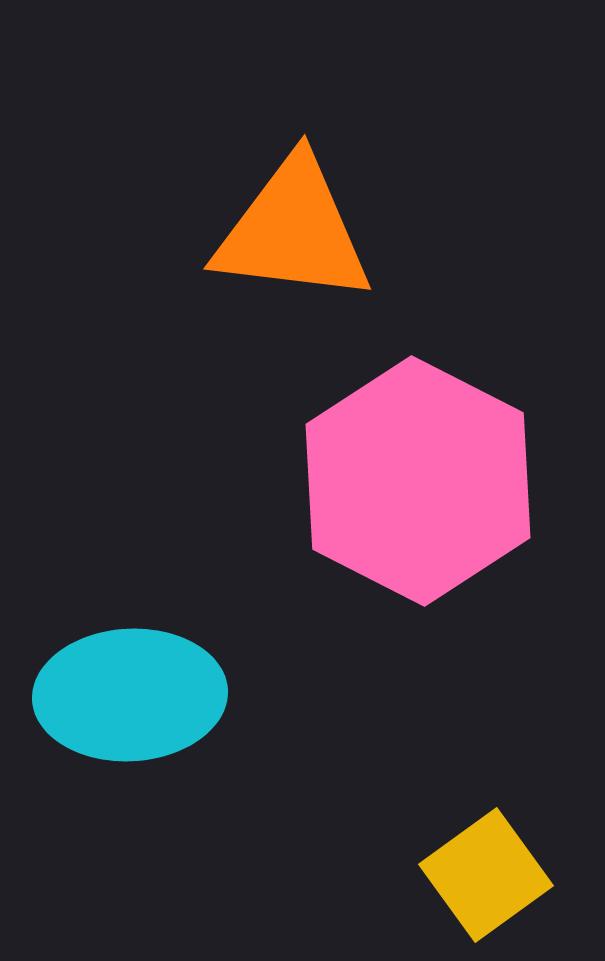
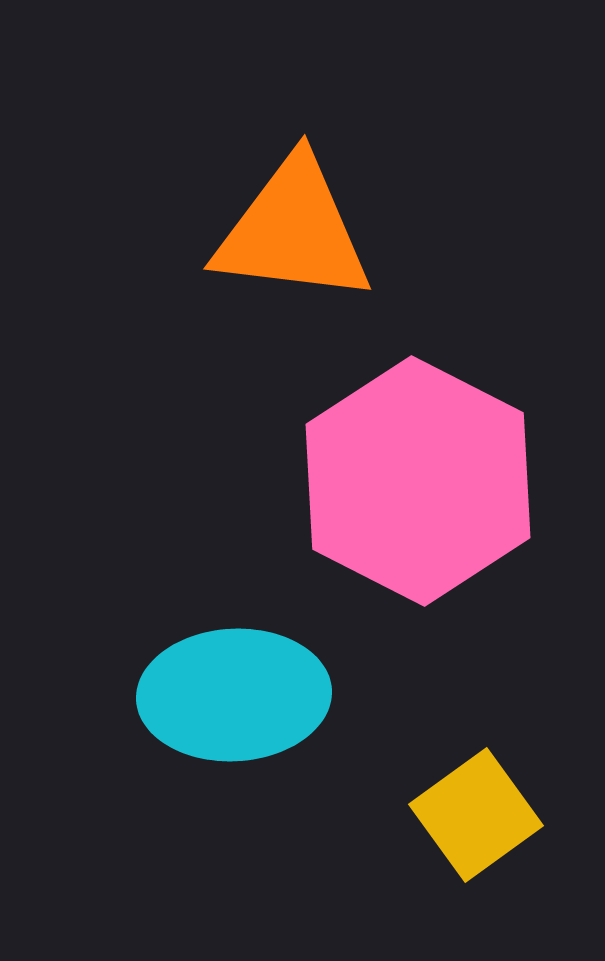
cyan ellipse: moved 104 px right
yellow square: moved 10 px left, 60 px up
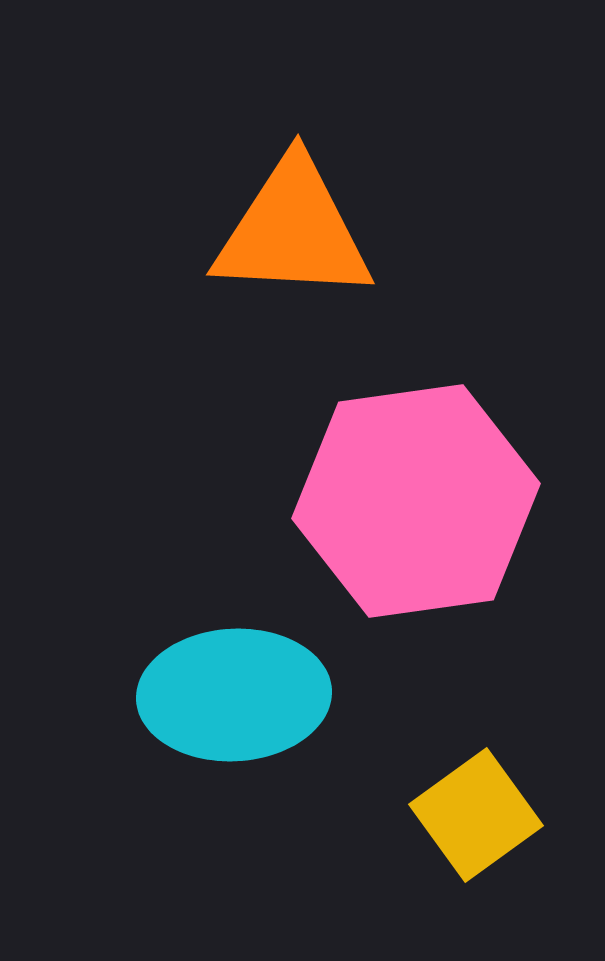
orange triangle: rotated 4 degrees counterclockwise
pink hexagon: moved 2 px left, 20 px down; rotated 25 degrees clockwise
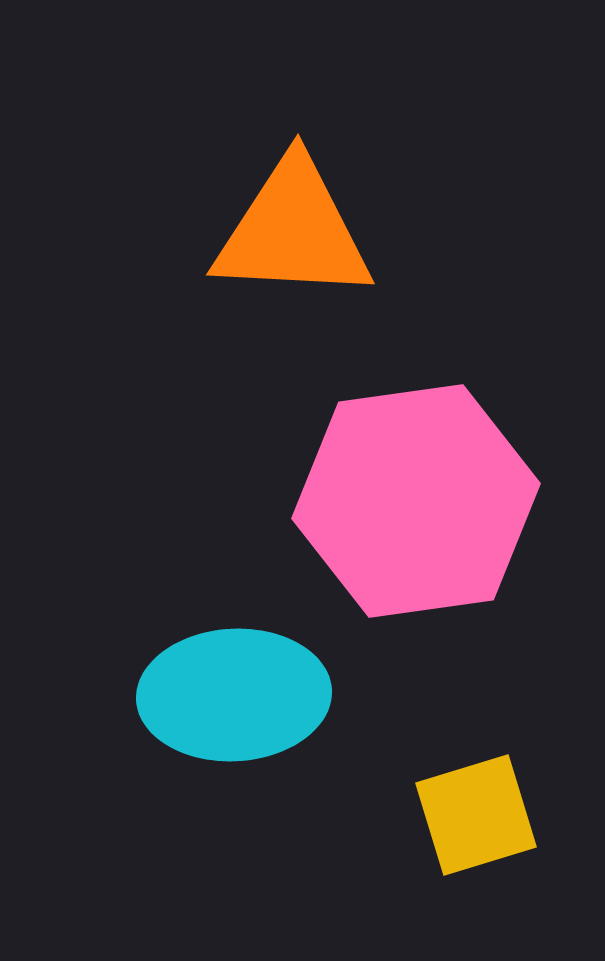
yellow square: rotated 19 degrees clockwise
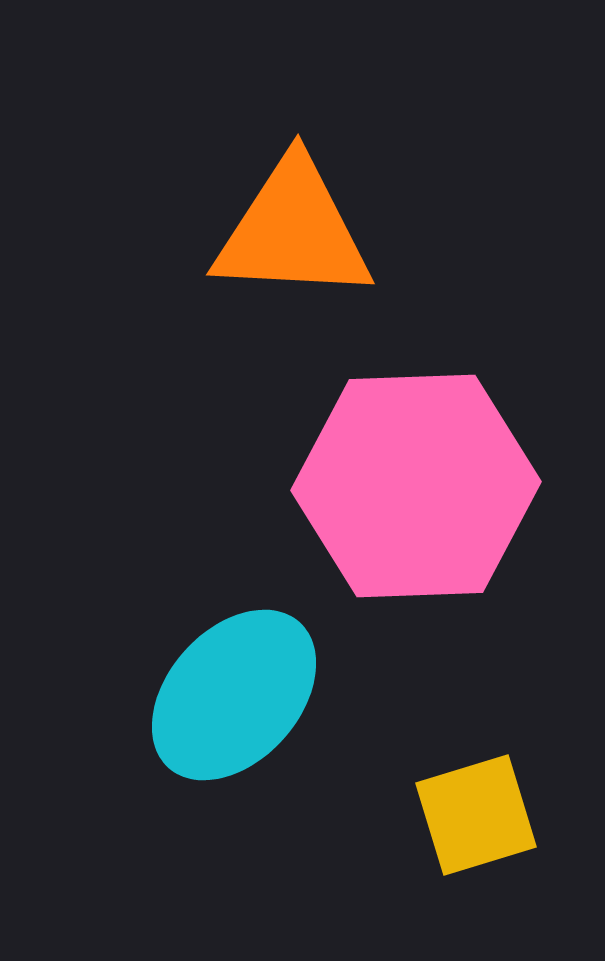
pink hexagon: moved 15 px up; rotated 6 degrees clockwise
cyan ellipse: rotated 45 degrees counterclockwise
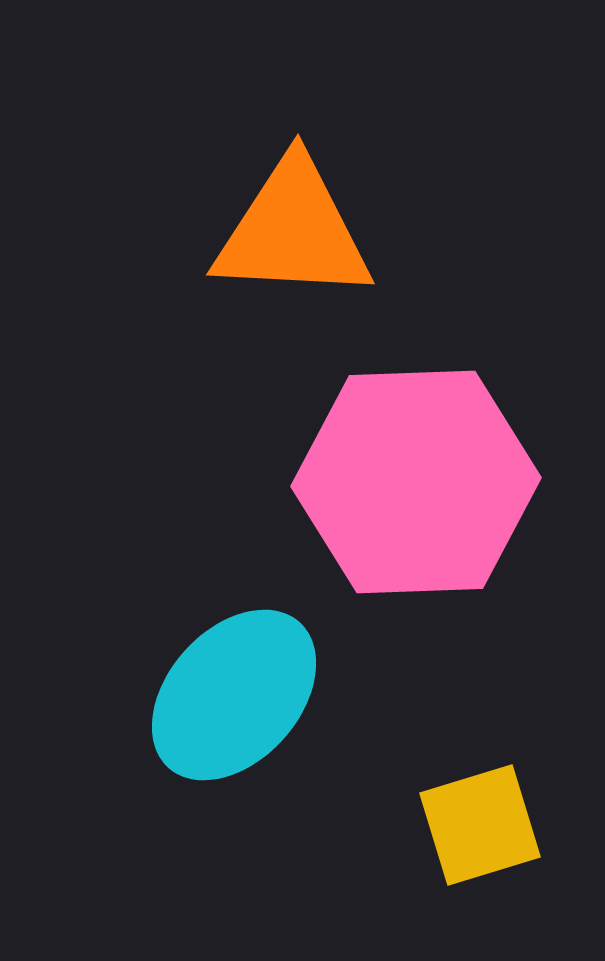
pink hexagon: moved 4 px up
yellow square: moved 4 px right, 10 px down
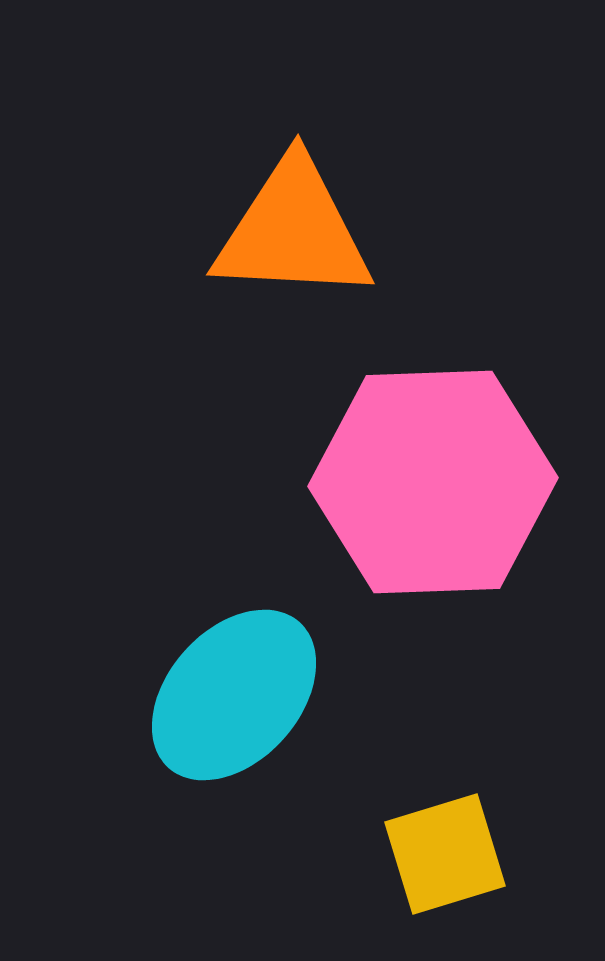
pink hexagon: moved 17 px right
yellow square: moved 35 px left, 29 px down
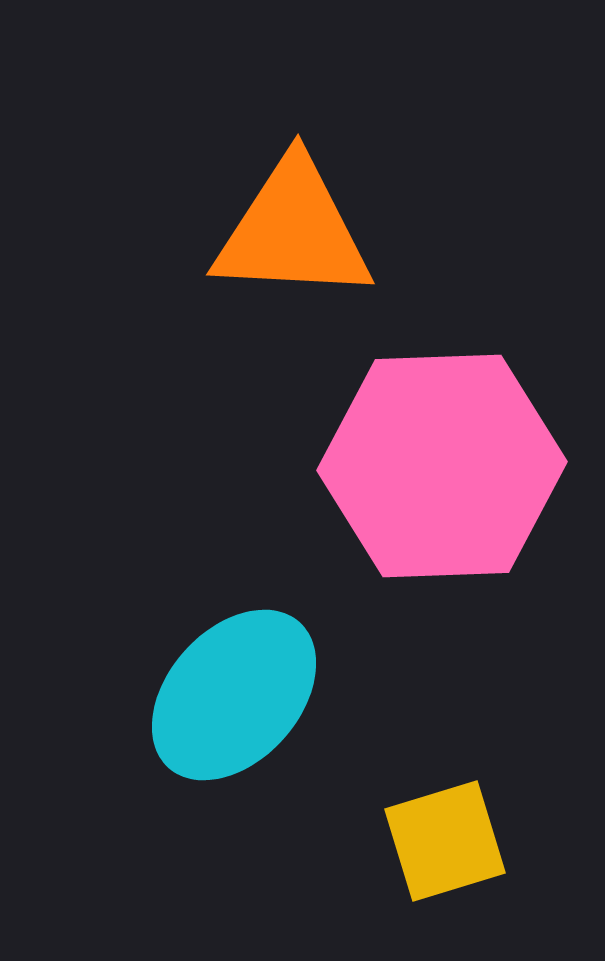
pink hexagon: moved 9 px right, 16 px up
yellow square: moved 13 px up
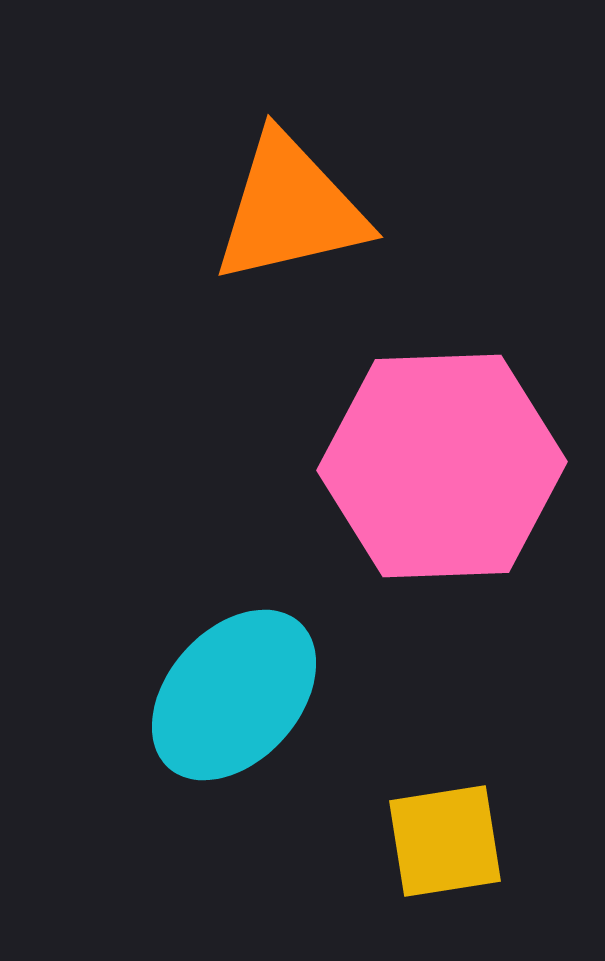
orange triangle: moved 3 px left, 22 px up; rotated 16 degrees counterclockwise
yellow square: rotated 8 degrees clockwise
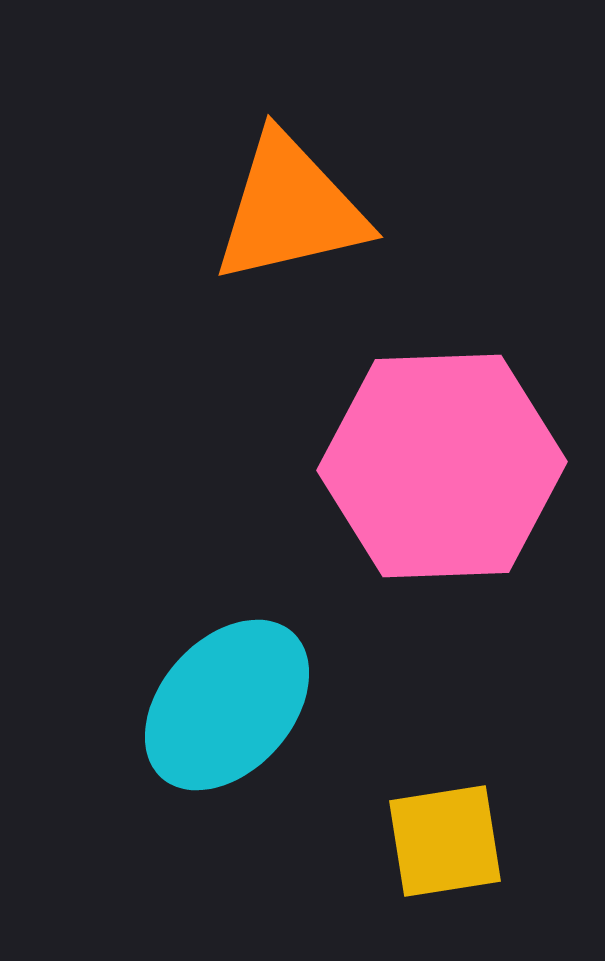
cyan ellipse: moved 7 px left, 10 px down
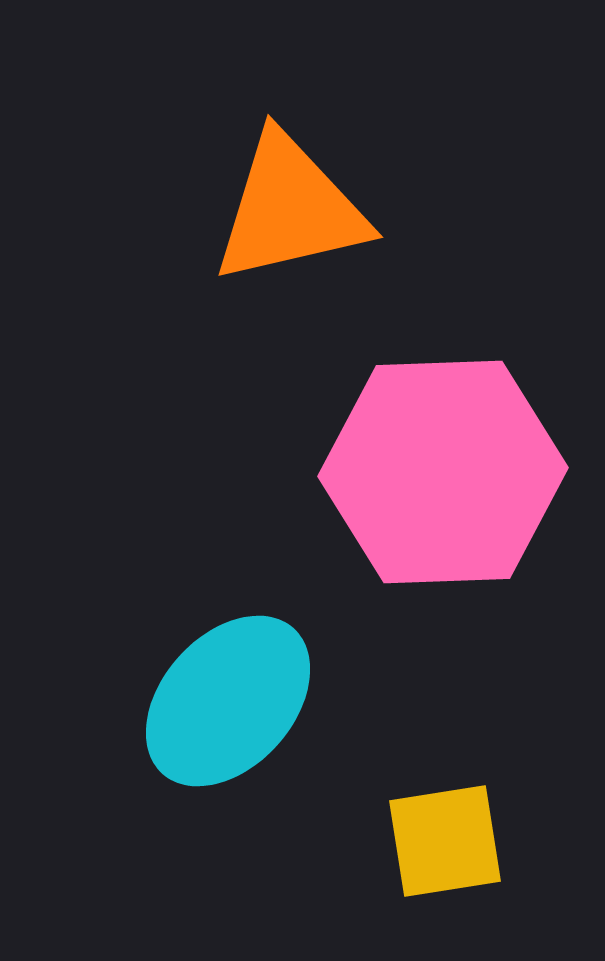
pink hexagon: moved 1 px right, 6 px down
cyan ellipse: moved 1 px right, 4 px up
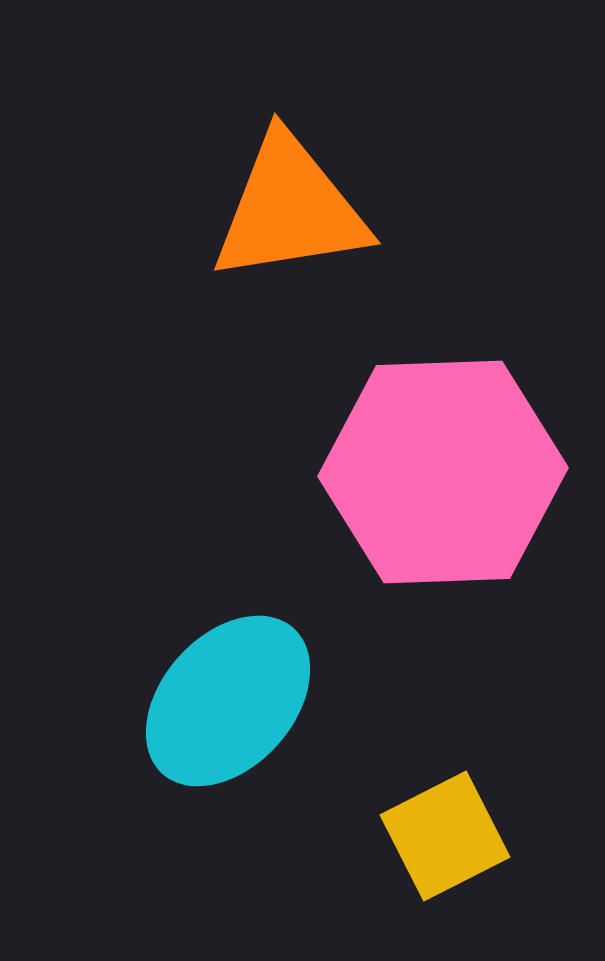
orange triangle: rotated 4 degrees clockwise
yellow square: moved 5 px up; rotated 18 degrees counterclockwise
